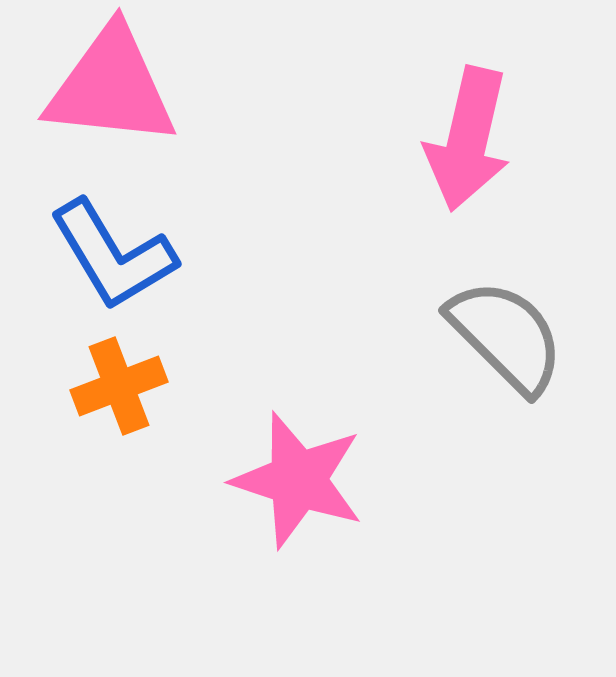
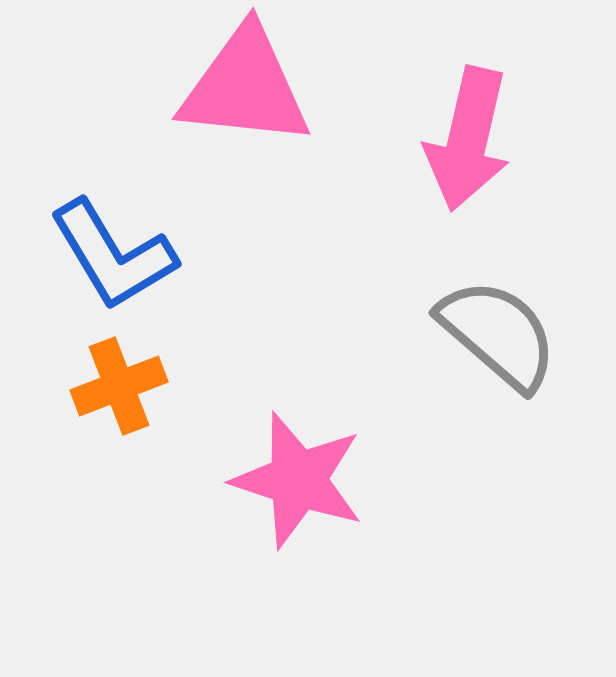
pink triangle: moved 134 px right
gray semicircle: moved 8 px left, 2 px up; rotated 4 degrees counterclockwise
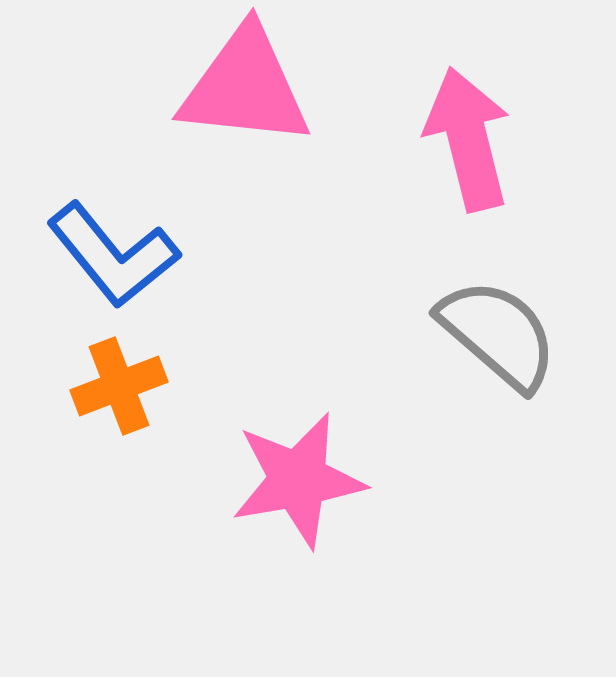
pink arrow: rotated 153 degrees clockwise
blue L-shape: rotated 8 degrees counterclockwise
pink star: rotated 28 degrees counterclockwise
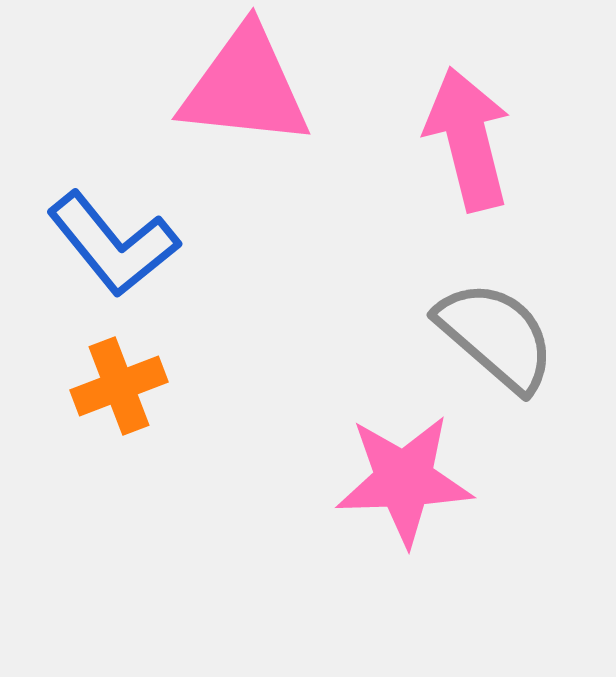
blue L-shape: moved 11 px up
gray semicircle: moved 2 px left, 2 px down
pink star: moved 106 px right; rotated 8 degrees clockwise
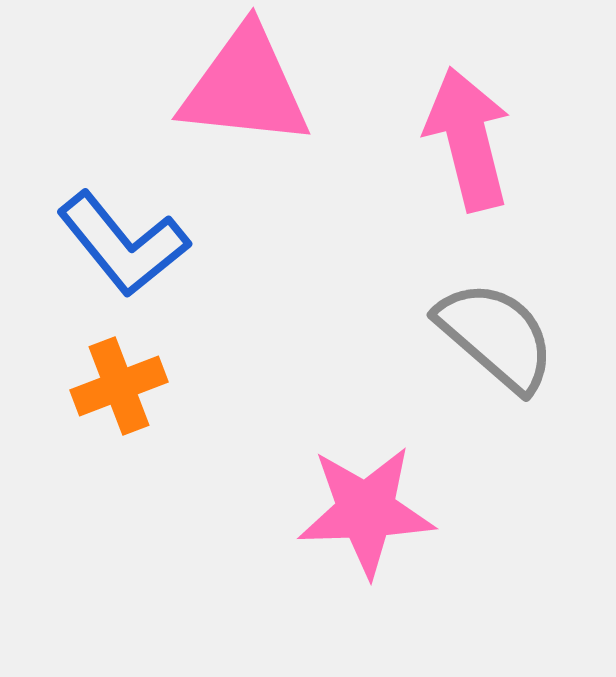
blue L-shape: moved 10 px right
pink star: moved 38 px left, 31 px down
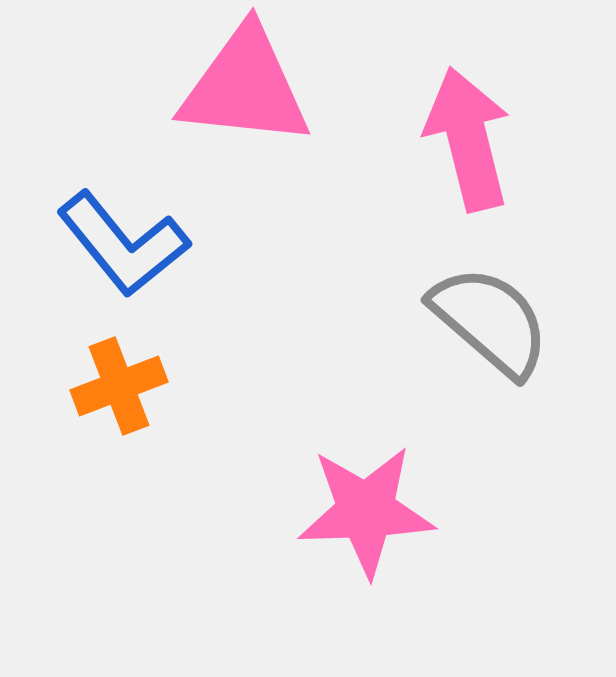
gray semicircle: moved 6 px left, 15 px up
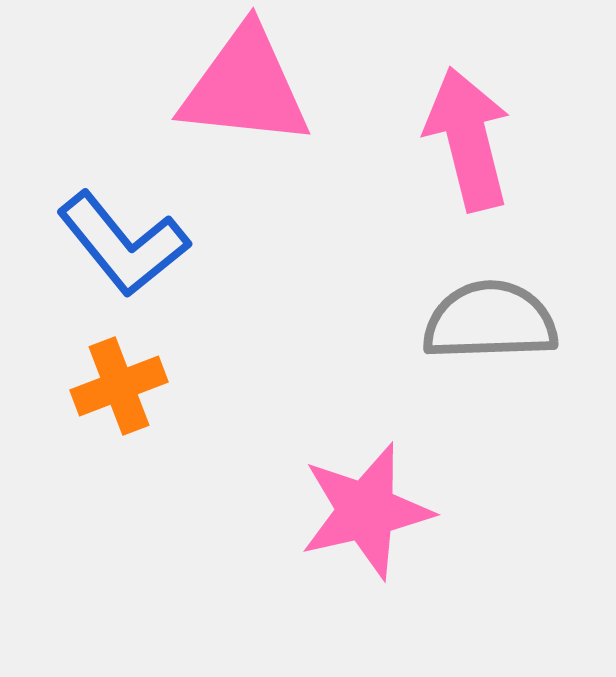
gray semicircle: rotated 43 degrees counterclockwise
pink star: rotated 11 degrees counterclockwise
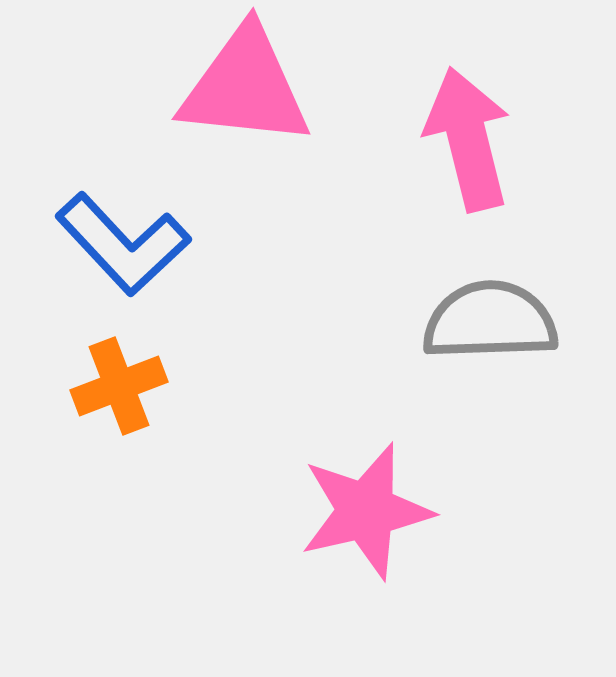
blue L-shape: rotated 4 degrees counterclockwise
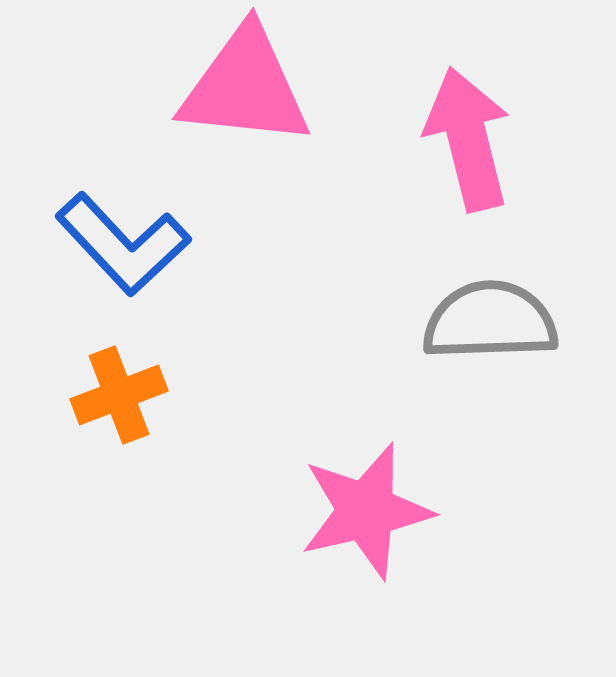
orange cross: moved 9 px down
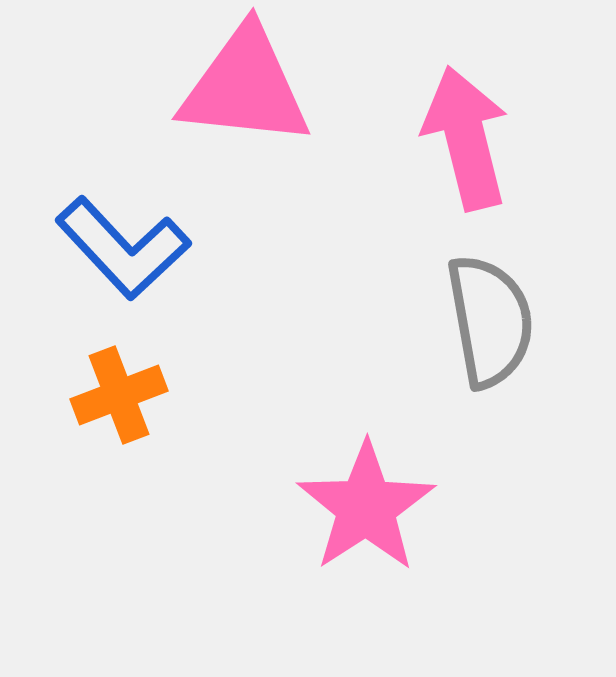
pink arrow: moved 2 px left, 1 px up
blue L-shape: moved 4 px down
gray semicircle: rotated 82 degrees clockwise
pink star: moved 4 px up; rotated 20 degrees counterclockwise
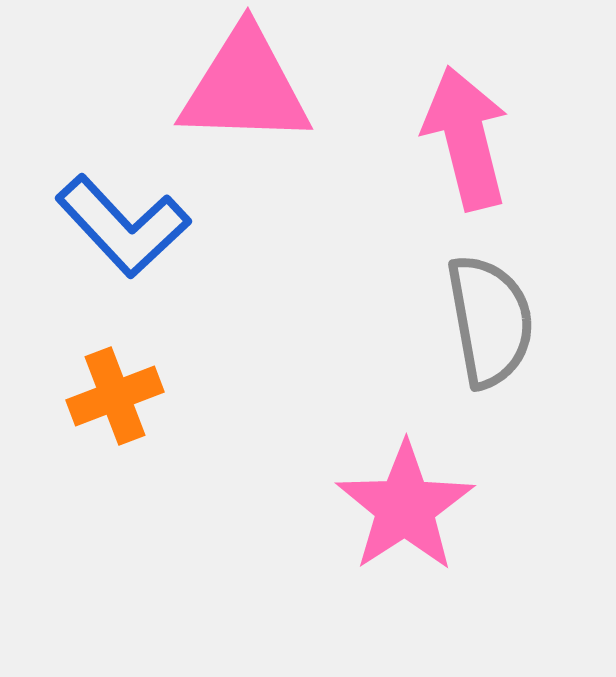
pink triangle: rotated 4 degrees counterclockwise
blue L-shape: moved 22 px up
orange cross: moved 4 px left, 1 px down
pink star: moved 39 px right
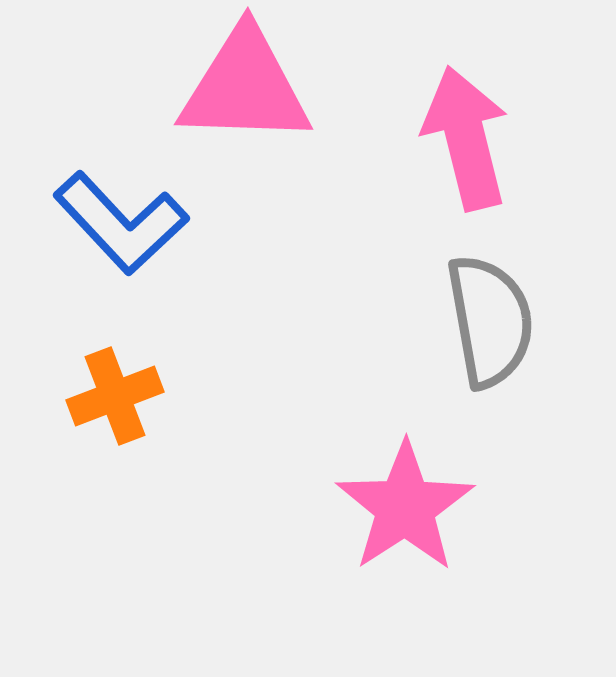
blue L-shape: moved 2 px left, 3 px up
